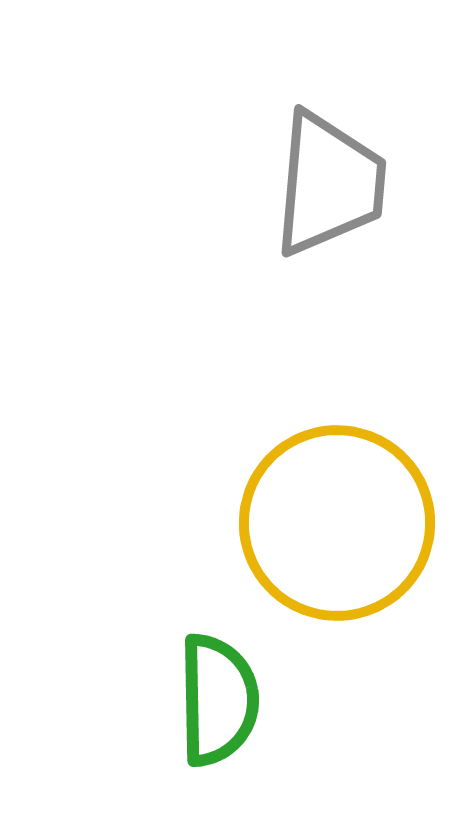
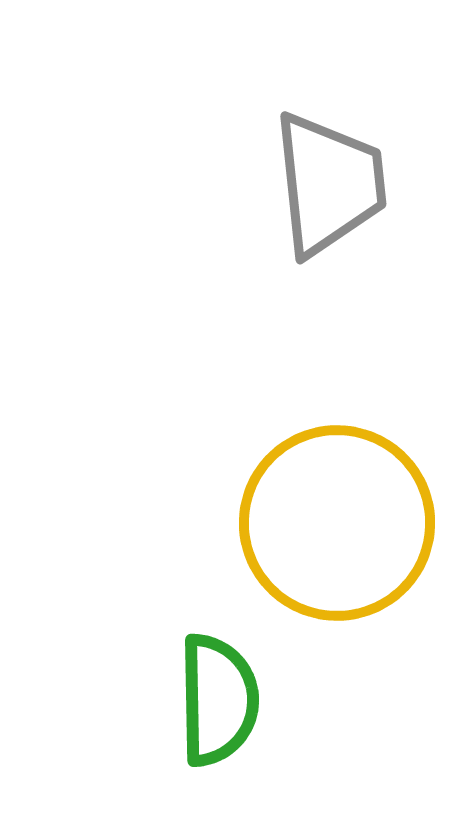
gray trapezoid: rotated 11 degrees counterclockwise
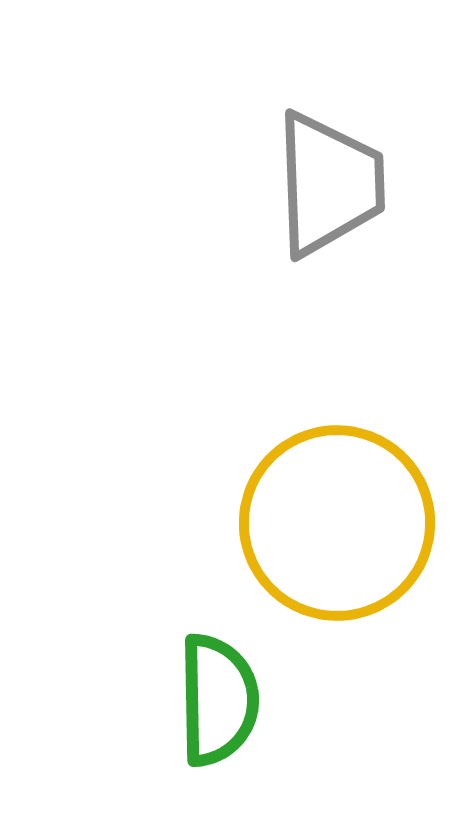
gray trapezoid: rotated 4 degrees clockwise
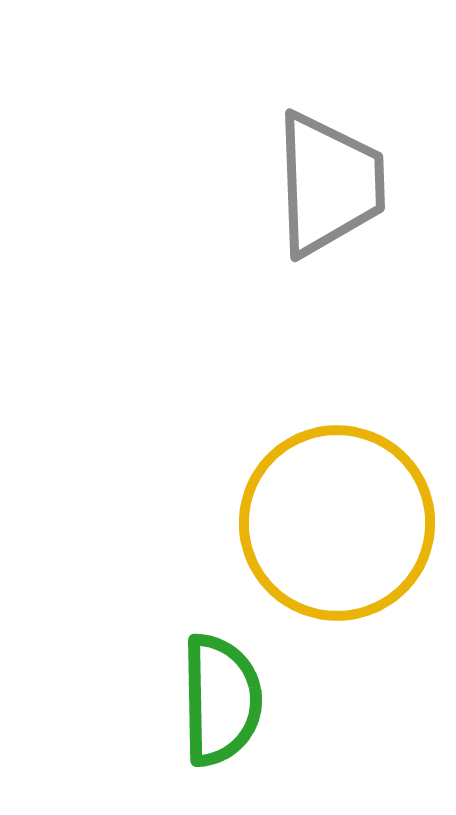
green semicircle: moved 3 px right
